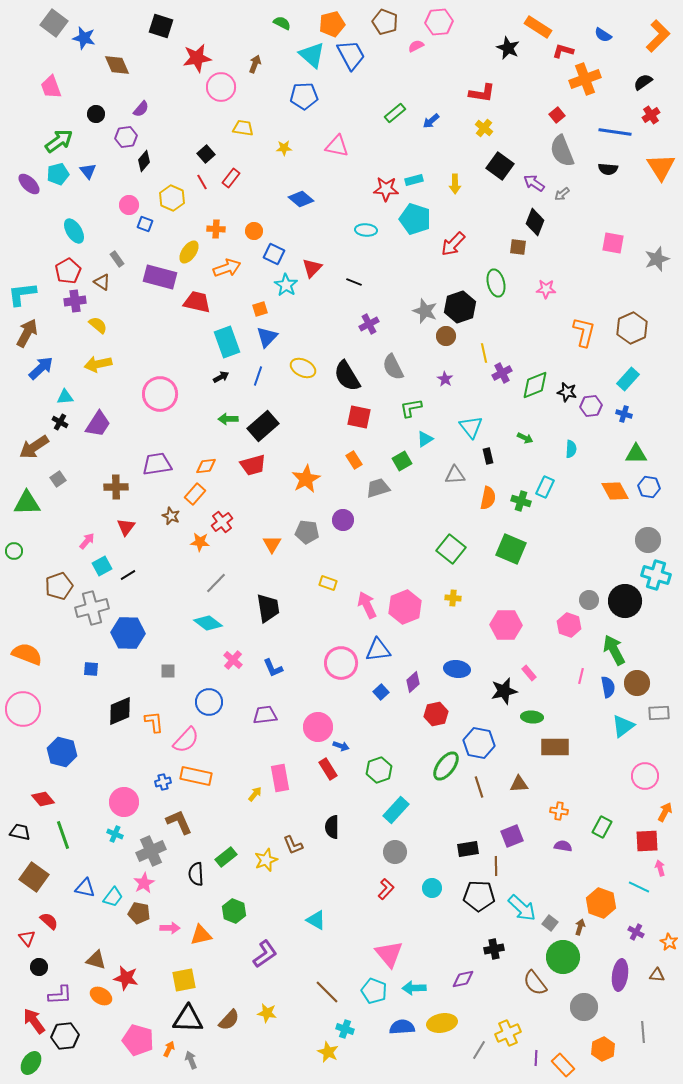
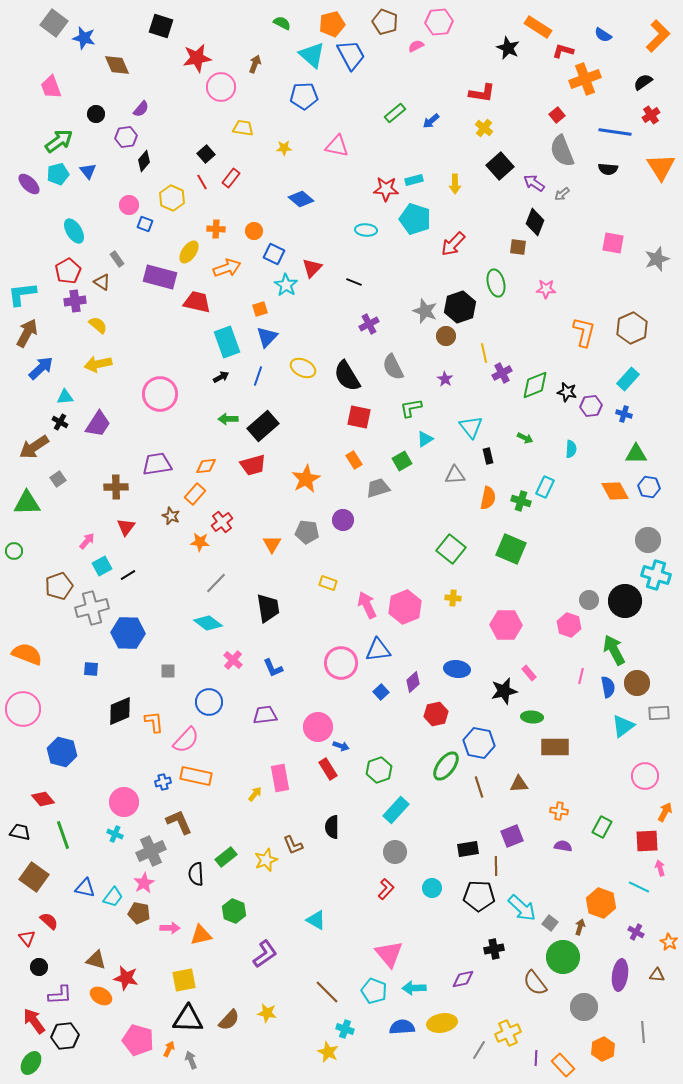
black square at (500, 166): rotated 12 degrees clockwise
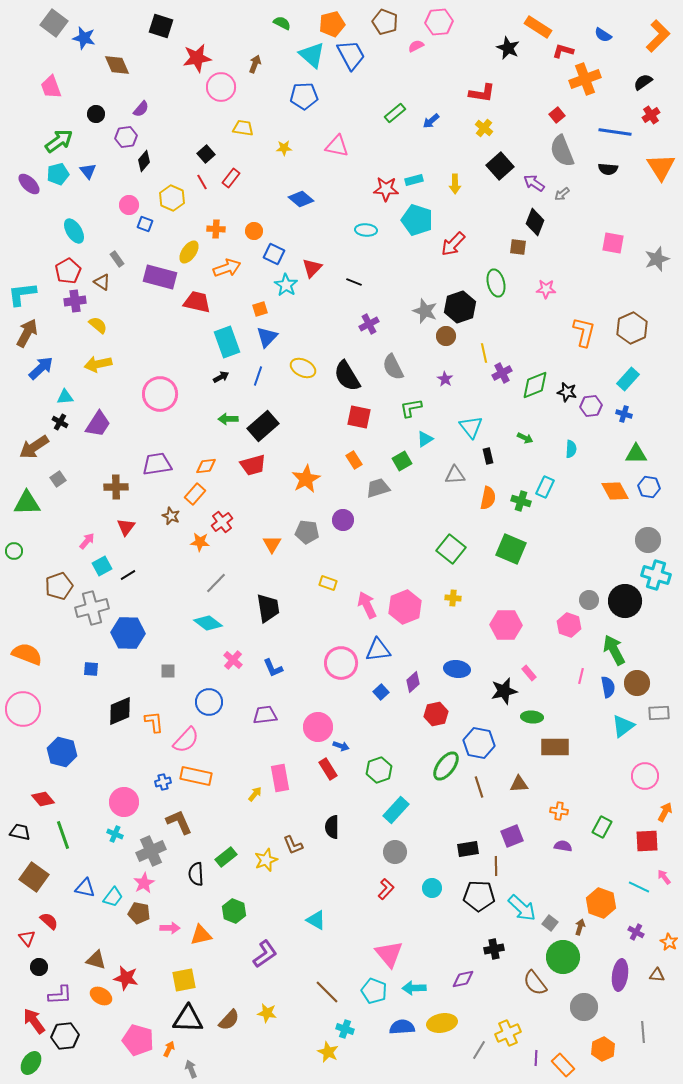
cyan pentagon at (415, 219): moved 2 px right, 1 px down
pink arrow at (660, 868): moved 4 px right, 9 px down; rotated 21 degrees counterclockwise
gray arrow at (191, 1060): moved 9 px down
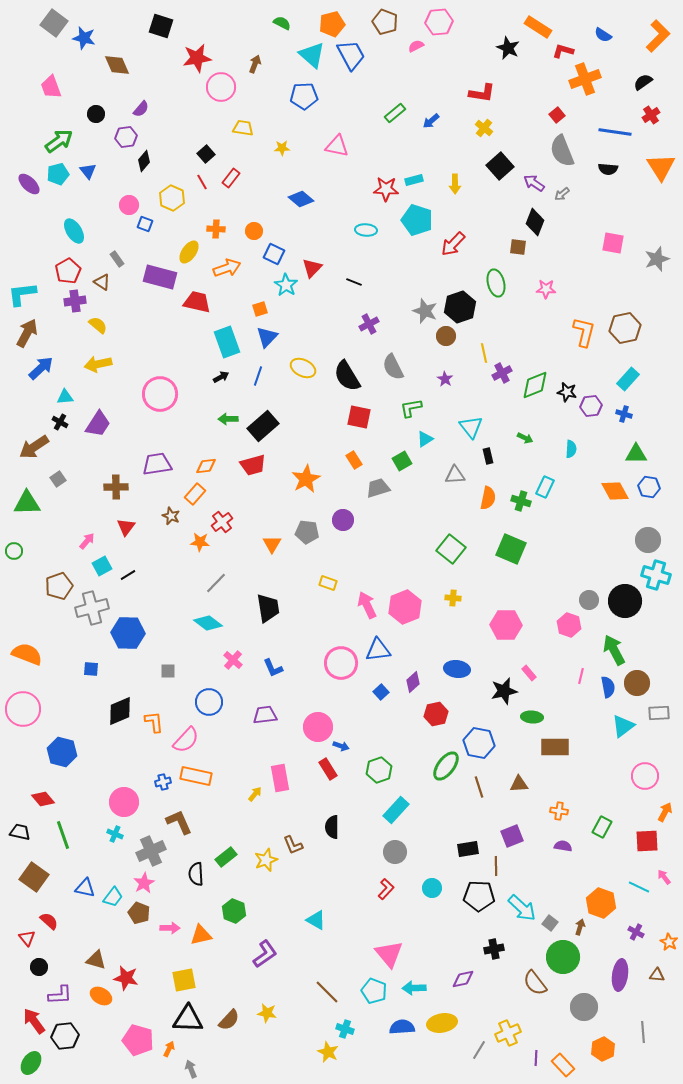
yellow star at (284, 148): moved 2 px left
brown hexagon at (632, 328): moved 7 px left; rotated 12 degrees clockwise
brown pentagon at (139, 913): rotated 10 degrees clockwise
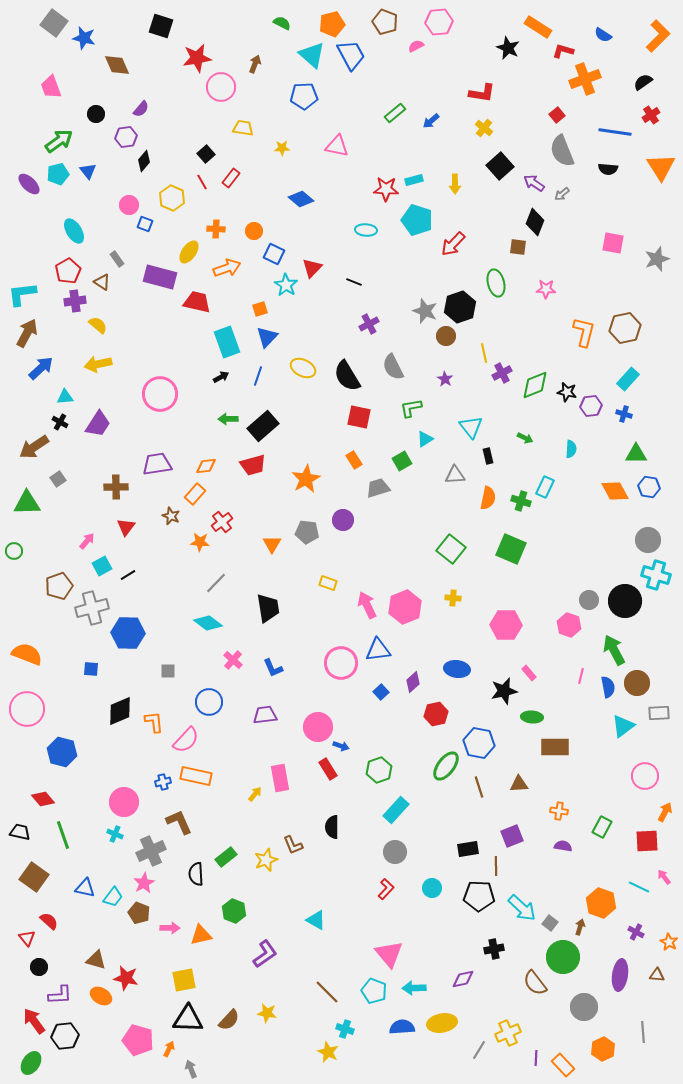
pink circle at (23, 709): moved 4 px right
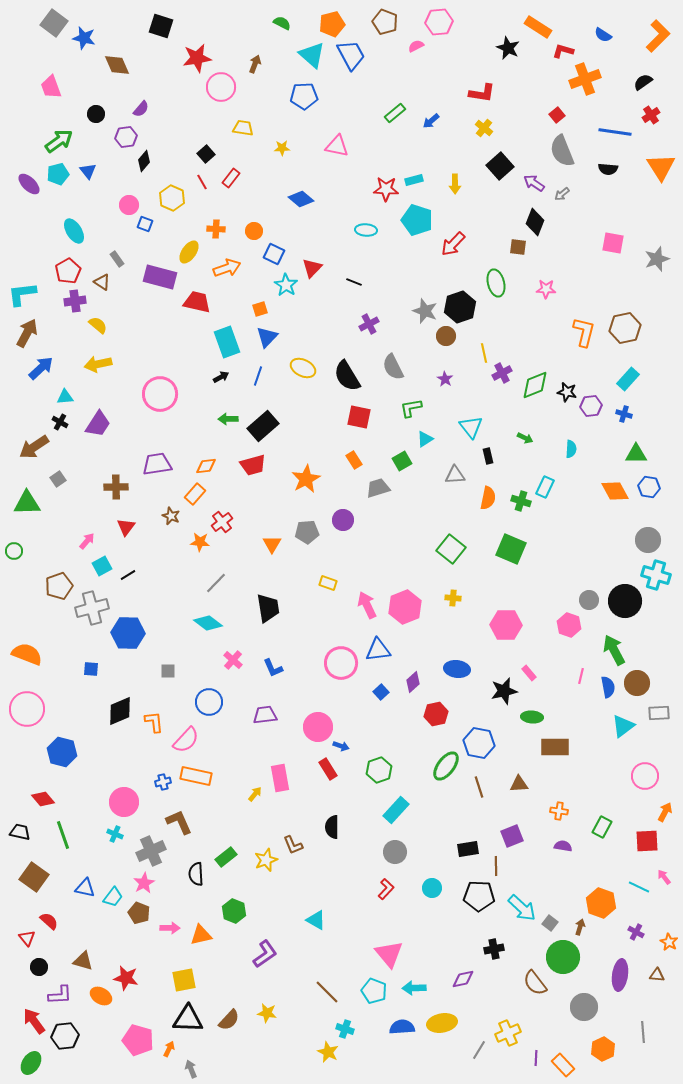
gray pentagon at (307, 532): rotated 10 degrees counterclockwise
brown triangle at (96, 960): moved 13 px left, 1 px down
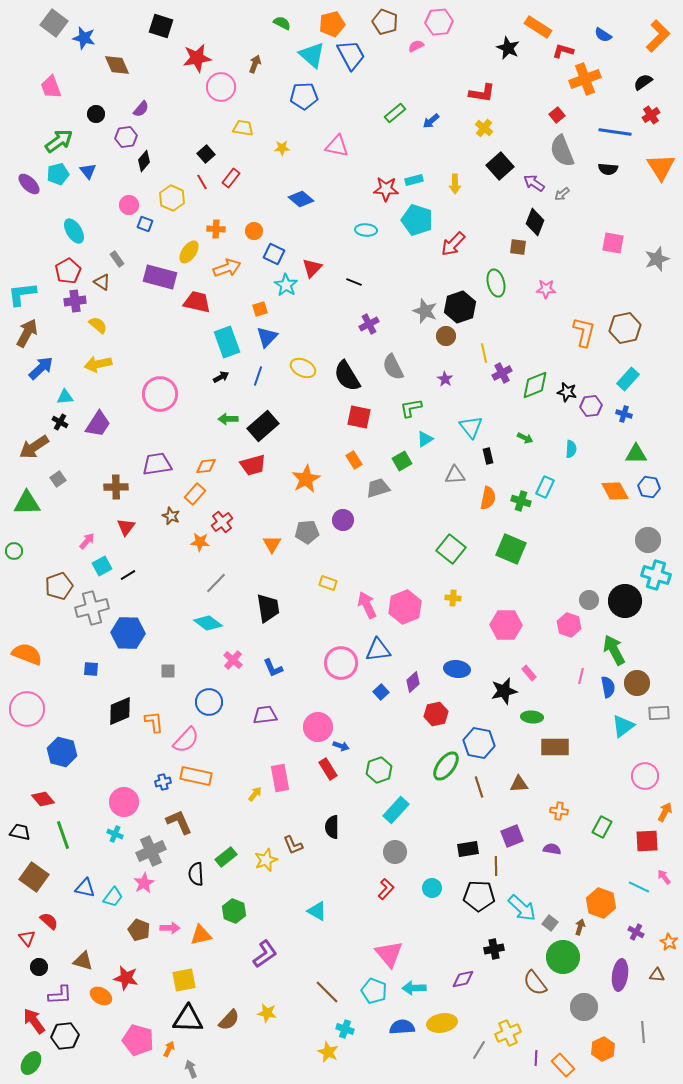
purple semicircle at (563, 846): moved 11 px left, 3 px down
brown pentagon at (139, 913): moved 17 px down
cyan triangle at (316, 920): moved 1 px right, 9 px up
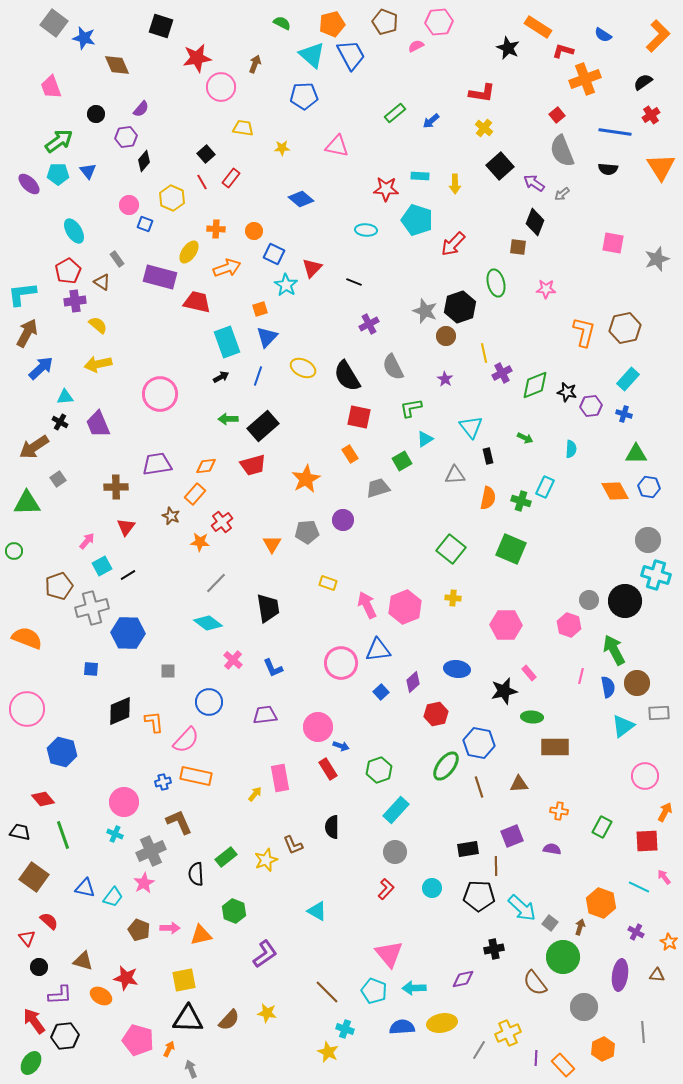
cyan pentagon at (58, 174): rotated 15 degrees clockwise
cyan rectangle at (414, 180): moved 6 px right, 4 px up; rotated 18 degrees clockwise
purple trapezoid at (98, 424): rotated 124 degrees clockwise
orange rectangle at (354, 460): moved 4 px left, 6 px up
orange semicircle at (27, 654): moved 16 px up
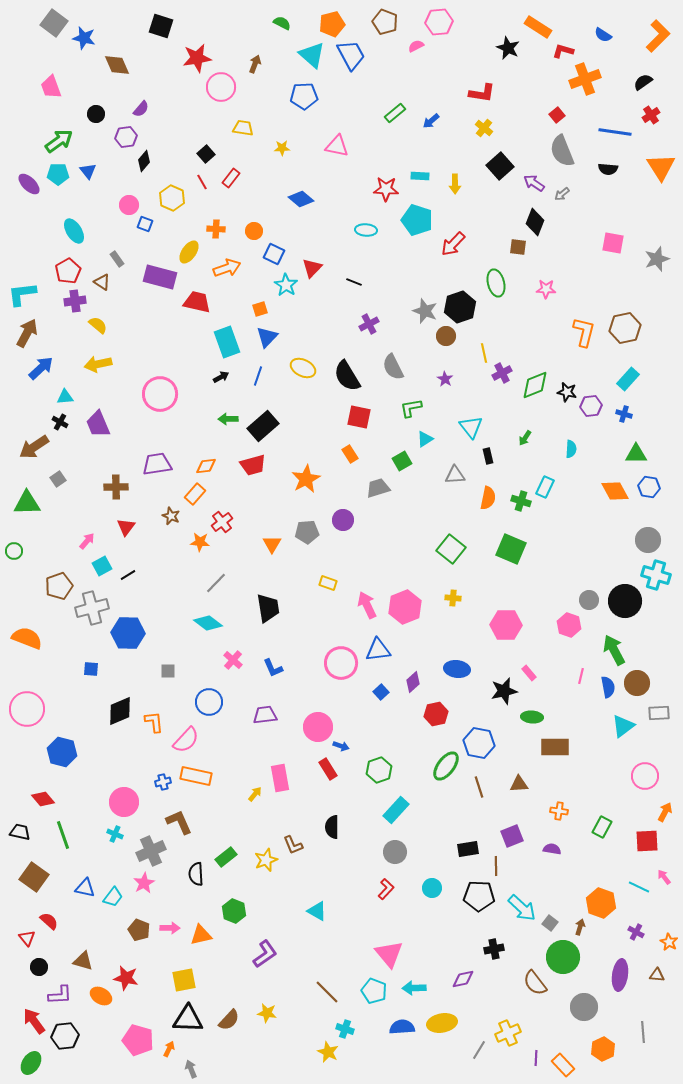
green arrow at (525, 438): rotated 98 degrees clockwise
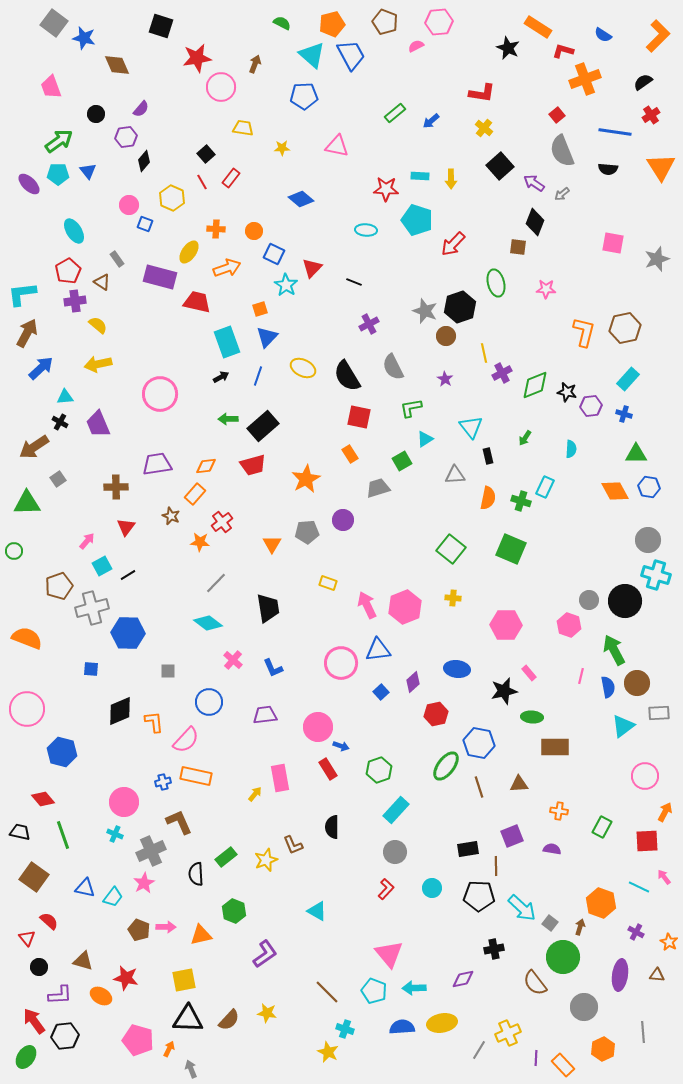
yellow arrow at (455, 184): moved 4 px left, 5 px up
pink arrow at (170, 928): moved 4 px left, 1 px up
green ellipse at (31, 1063): moved 5 px left, 6 px up
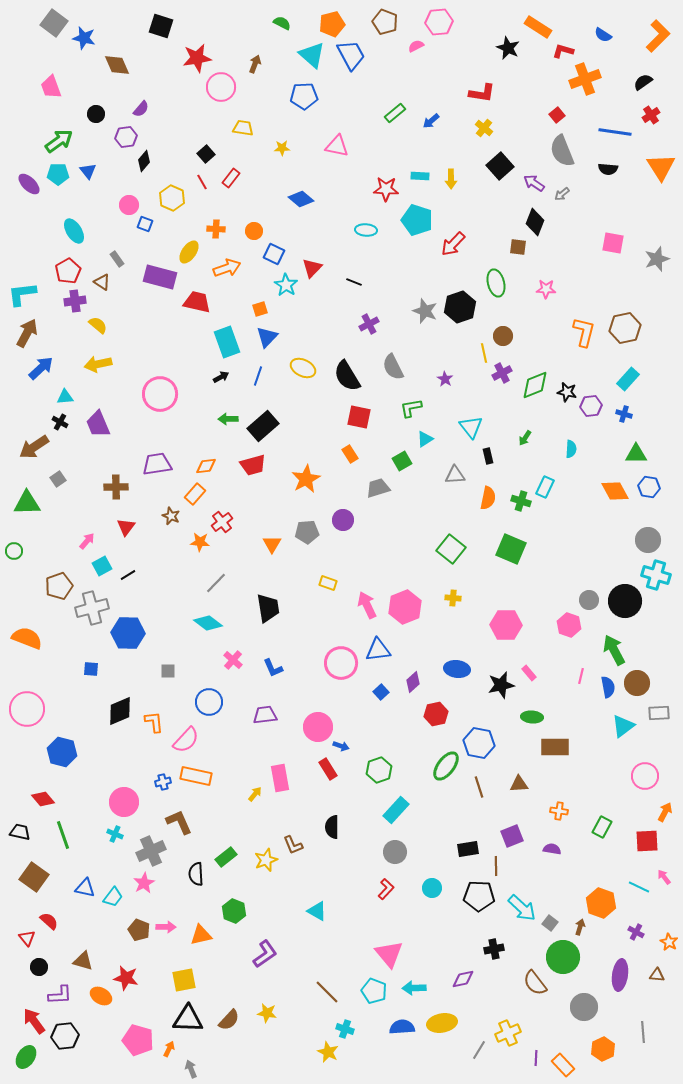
brown circle at (446, 336): moved 57 px right
black star at (504, 691): moved 3 px left, 6 px up
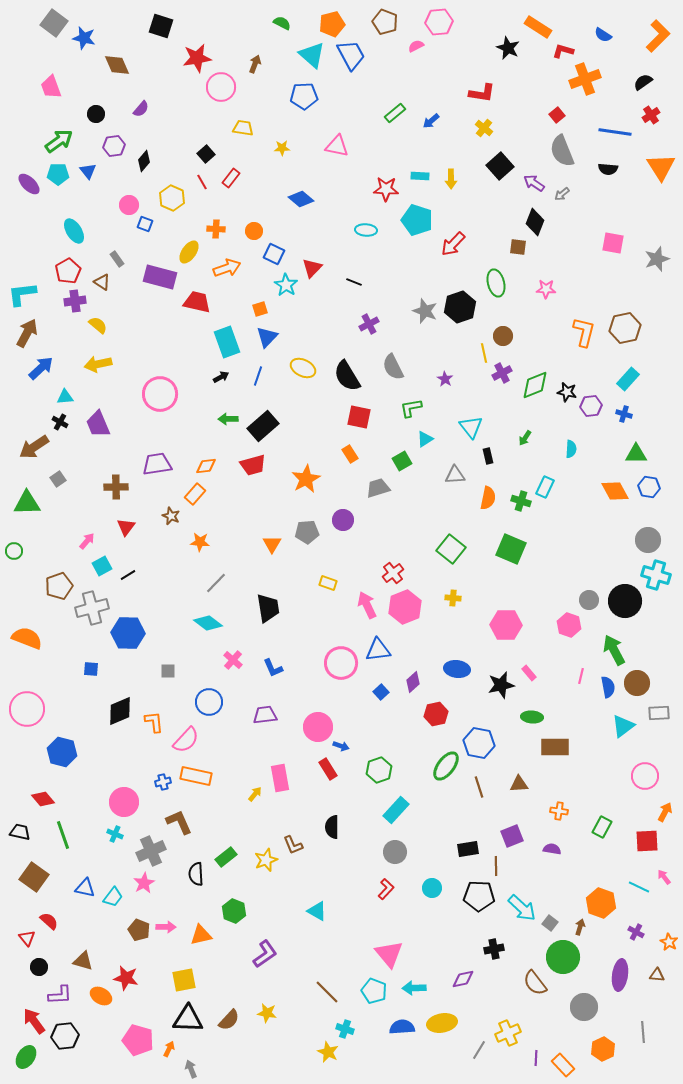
purple hexagon at (126, 137): moved 12 px left, 9 px down
red cross at (222, 522): moved 171 px right, 51 px down
